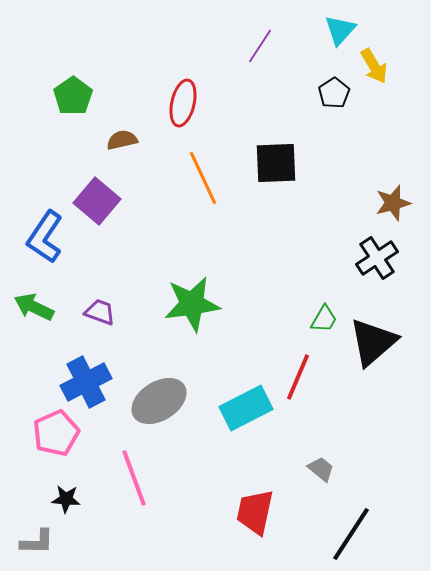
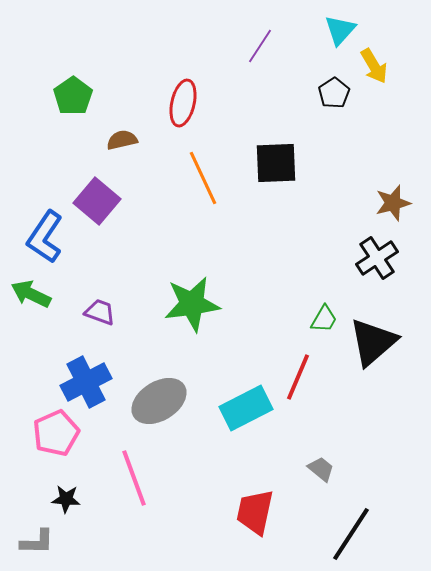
green arrow: moved 3 px left, 13 px up
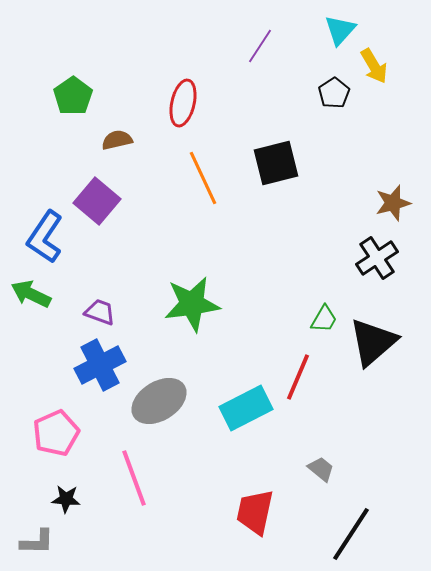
brown semicircle: moved 5 px left
black square: rotated 12 degrees counterclockwise
blue cross: moved 14 px right, 17 px up
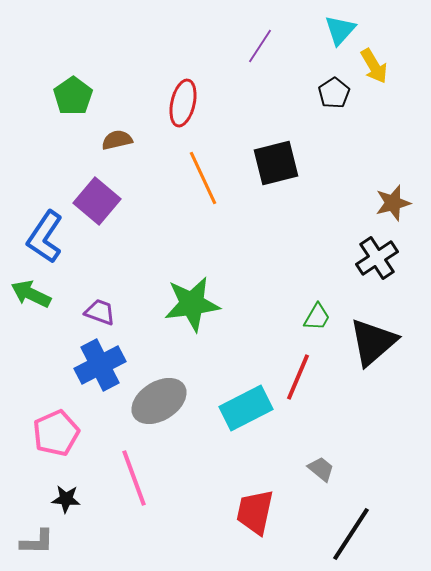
green trapezoid: moved 7 px left, 2 px up
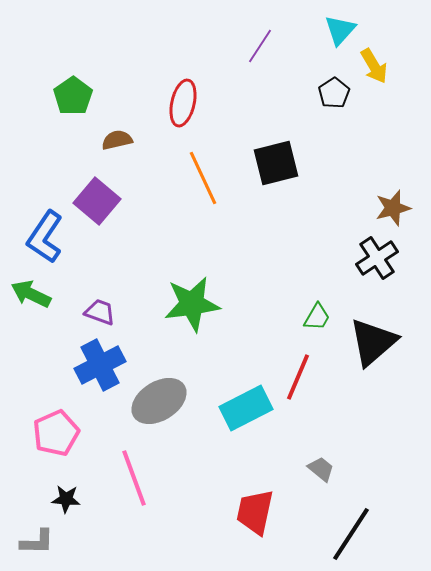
brown star: moved 5 px down
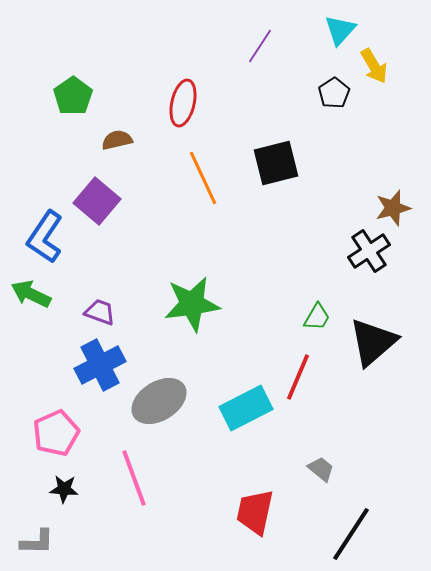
black cross: moved 8 px left, 7 px up
black star: moved 2 px left, 10 px up
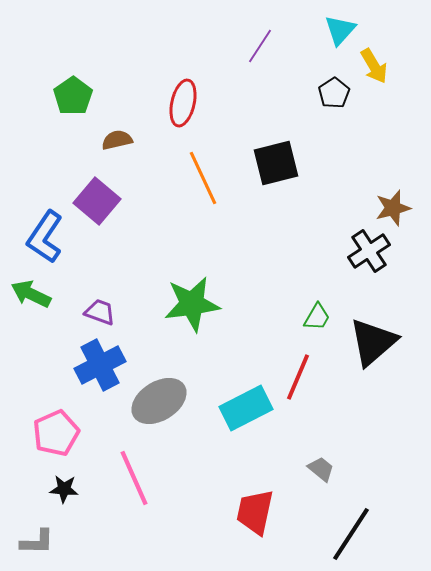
pink line: rotated 4 degrees counterclockwise
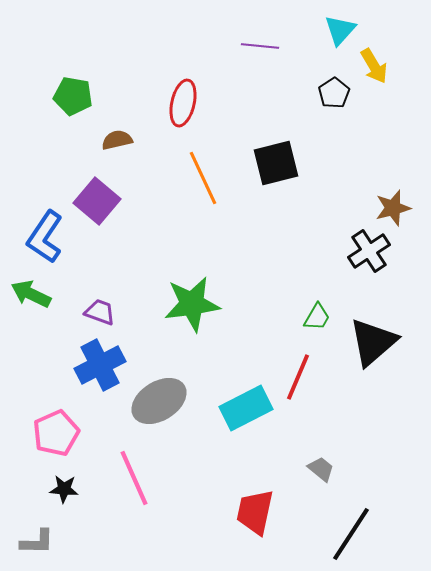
purple line: rotated 63 degrees clockwise
green pentagon: rotated 27 degrees counterclockwise
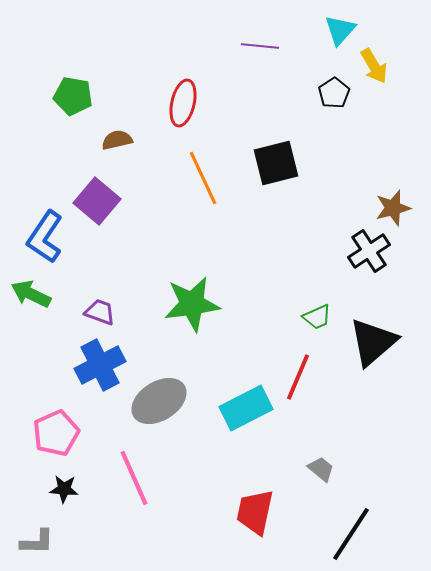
green trapezoid: rotated 36 degrees clockwise
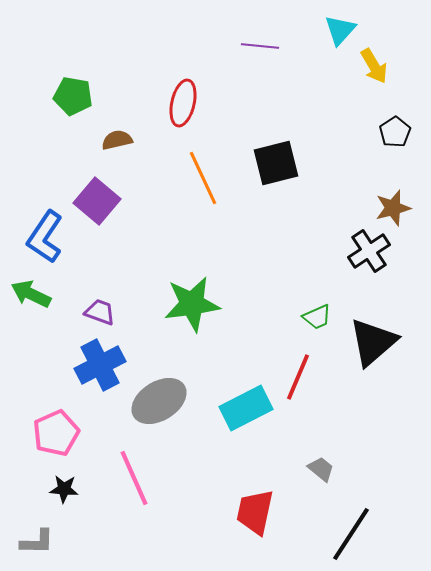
black pentagon: moved 61 px right, 39 px down
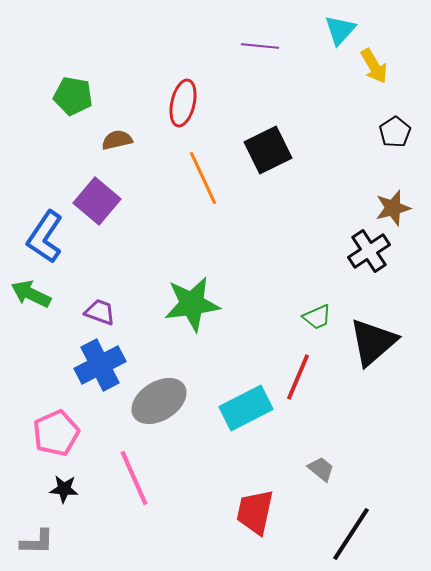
black square: moved 8 px left, 13 px up; rotated 12 degrees counterclockwise
